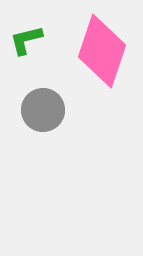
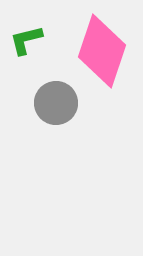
gray circle: moved 13 px right, 7 px up
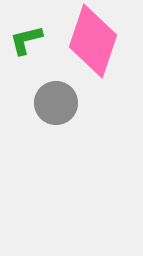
pink diamond: moved 9 px left, 10 px up
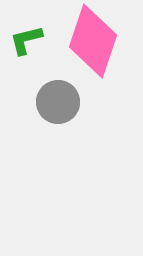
gray circle: moved 2 px right, 1 px up
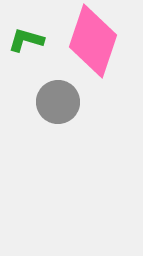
green L-shape: rotated 30 degrees clockwise
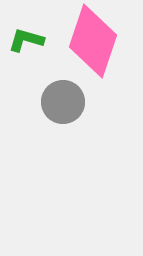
gray circle: moved 5 px right
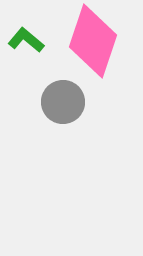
green L-shape: rotated 24 degrees clockwise
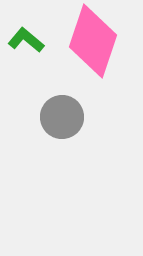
gray circle: moved 1 px left, 15 px down
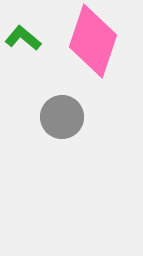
green L-shape: moved 3 px left, 2 px up
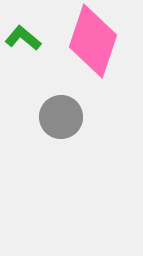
gray circle: moved 1 px left
